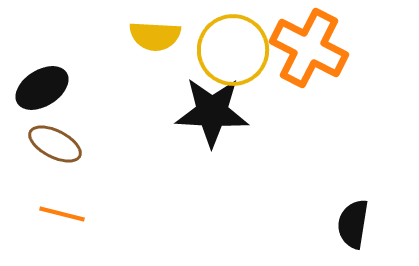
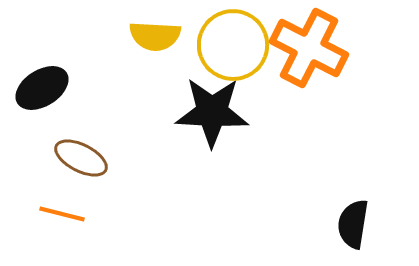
yellow circle: moved 5 px up
brown ellipse: moved 26 px right, 14 px down
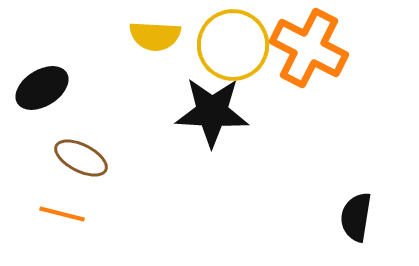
black semicircle: moved 3 px right, 7 px up
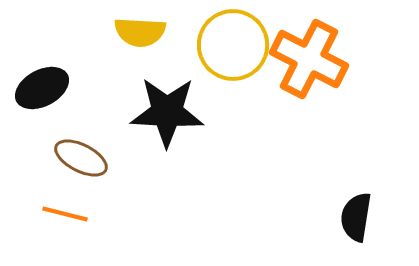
yellow semicircle: moved 15 px left, 4 px up
orange cross: moved 11 px down
black ellipse: rotated 4 degrees clockwise
black star: moved 45 px left
orange line: moved 3 px right
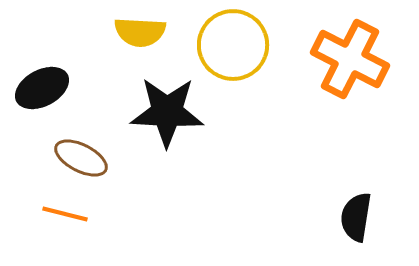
orange cross: moved 41 px right
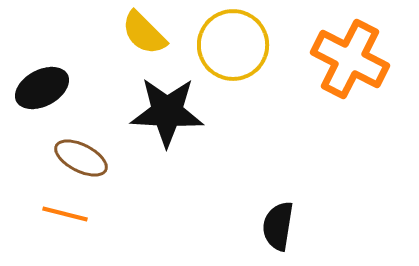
yellow semicircle: moved 4 px right, 1 px down; rotated 42 degrees clockwise
black semicircle: moved 78 px left, 9 px down
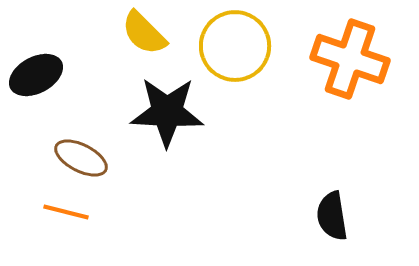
yellow circle: moved 2 px right, 1 px down
orange cross: rotated 8 degrees counterclockwise
black ellipse: moved 6 px left, 13 px up
orange line: moved 1 px right, 2 px up
black semicircle: moved 54 px right, 10 px up; rotated 18 degrees counterclockwise
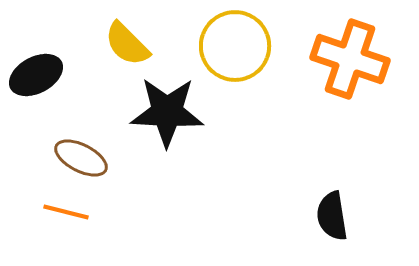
yellow semicircle: moved 17 px left, 11 px down
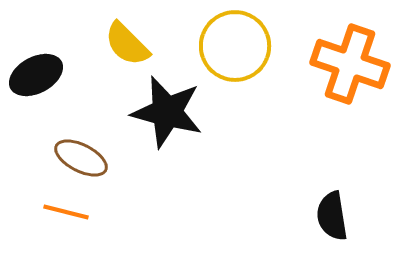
orange cross: moved 5 px down
black star: rotated 12 degrees clockwise
